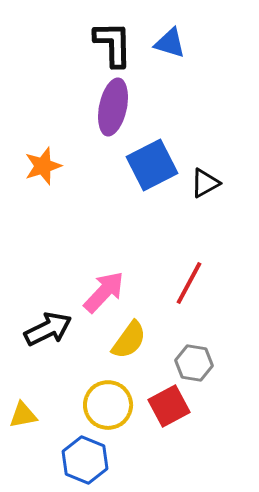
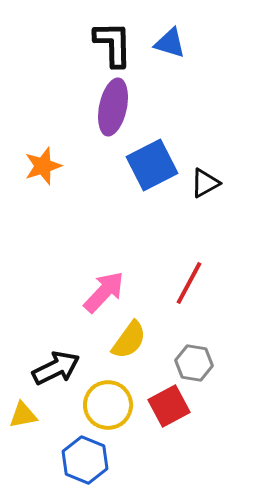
black arrow: moved 8 px right, 39 px down
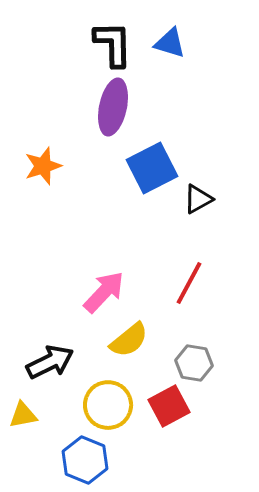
blue square: moved 3 px down
black triangle: moved 7 px left, 16 px down
yellow semicircle: rotated 15 degrees clockwise
black arrow: moved 6 px left, 6 px up
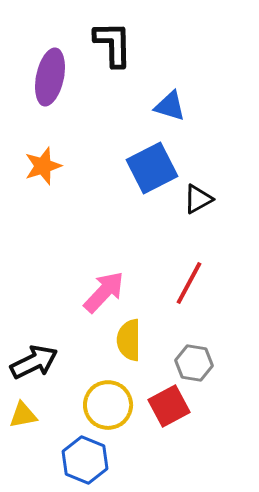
blue triangle: moved 63 px down
purple ellipse: moved 63 px left, 30 px up
yellow semicircle: rotated 129 degrees clockwise
black arrow: moved 16 px left
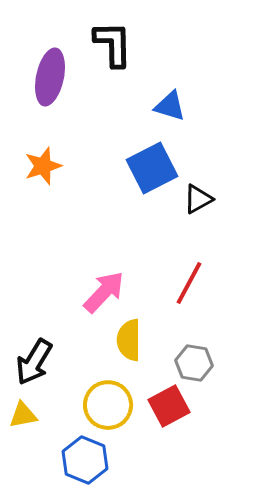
black arrow: rotated 147 degrees clockwise
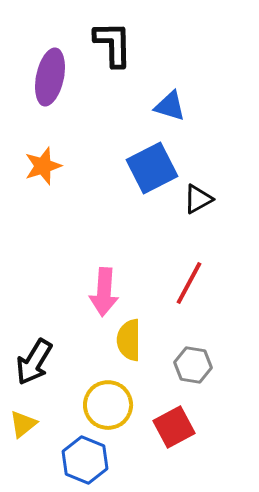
pink arrow: rotated 141 degrees clockwise
gray hexagon: moved 1 px left, 2 px down
red square: moved 5 px right, 21 px down
yellow triangle: moved 9 px down; rotated 28 degrees counterclockwise
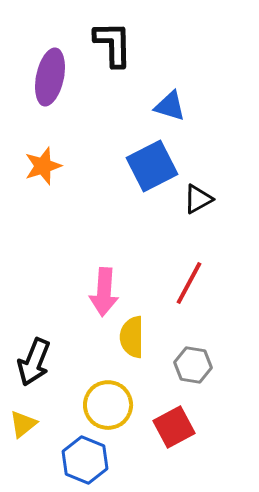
blue square: moved 2 px up
yellow semicircle: moved 3 px right, 3 px up
black arrow: rotated 9 degrees counterclockwise
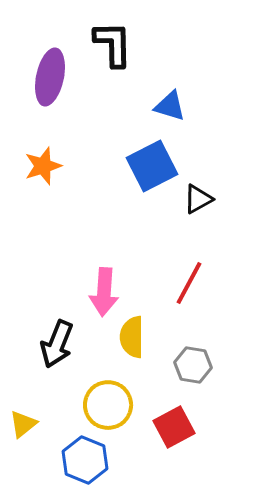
black arrow: moved 23 px right, 18 px up
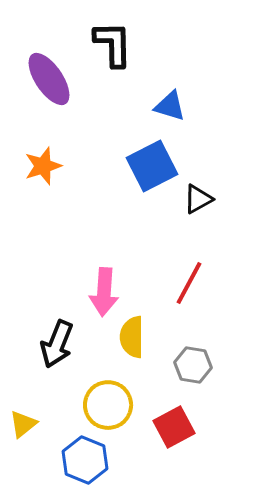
purple ellipse: moved 1 px left, 2 px down; rotated 46 degrees counterclockwise
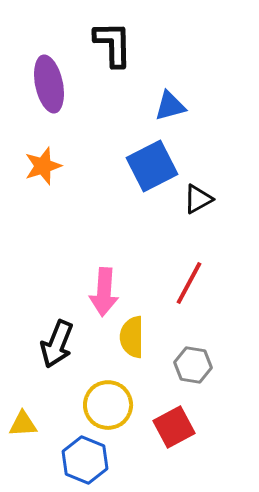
purple ellipse: moved 5 px down; rotated 22 degrees clockwise
blue triangle: rotated 32 degrees counterclockwise
yellow triangle: rotated 36 degrees clockwise
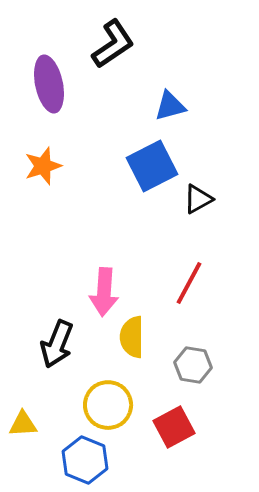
black L-shape: rotated 57 degrees clockwise
